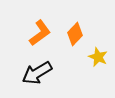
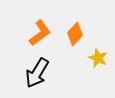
yellow star: moved 1 px down
black arrow: rotated 28 degrees counterclockwise
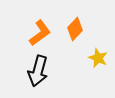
orange diamond: moved 5 px up
black arrow: moved 1 px right, 2 px up; rotated 16 degrees counterclockwise
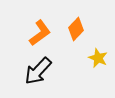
orange diamond: moved 1 px right
black arrow: rotated 28 degrees clockwise
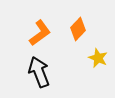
orange diamond: moved 2 px right
black arrow: moved 1 px right, 1 px down; rotated 116 degrees clockwise
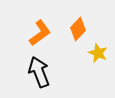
yellow star: moved 5 px up
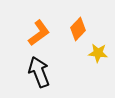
orange L-shape: moved 1 px left
yellow star: rotated 18 degrees counterclockwise
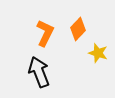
orange L-shape: moved 6 px right; rotated 28 degrees counterclockwise
yellow star: rotated 12 degrees clockwise
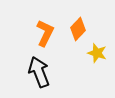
yellow star: moved 1 px left
